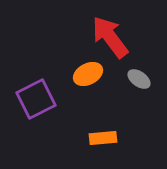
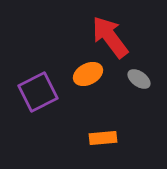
purple square: moved 2 px right, 7 px up
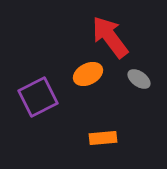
purple square: moved 5 px down
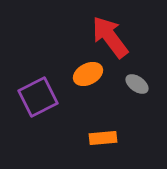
gray ellipse: moved 2 px left, 5 px down
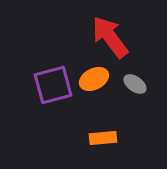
orange ellipse: moved 6 px right, 5 px down
gray ellipse: moved 2 px left
purple square: moved 15 px right, 12 px up; rotated 12 degrees clockwise
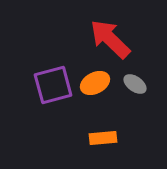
red arrow: moved 2 px down; rotated 9 degrees counterclockwise
orange ellipse: moved 1 px right, 4 px down
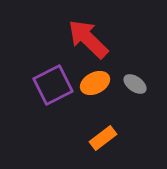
red arrow: moved 22 px left
purple square: rotated 12 degrees counterclockwise
orange rectangle: rotated 32 degrees counterclockwise
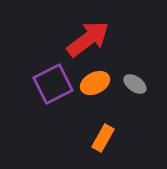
red arrow: rotated 99 degrees clockwise
purple square: moved 1 px up
orange rectangle: rotated 24 degrees counterclockwise
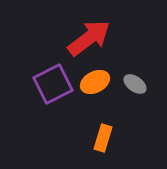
red arrow: moved 1 px right, 1 px up
orange ellipse: moved 1 px up
orange rectangle: rotated 12 degrees counterclockwise
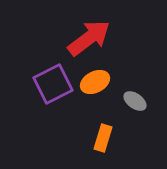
gray ellipse: moved 17 px down
